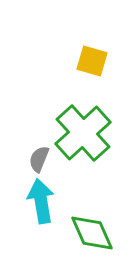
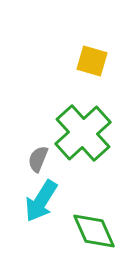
gray semicircle: moved 1 px left
cyan arrow: rotated 138 degrees counterclockwise
green diamond: moved 2 px right, 2 px up
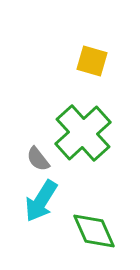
gray semicircle: rotated 60 degrees counterclockwise
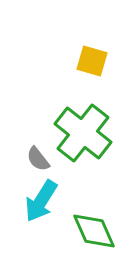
green cross: rotated 10 degrees counterclockwise
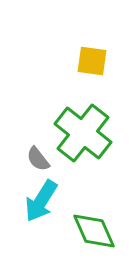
yellow square: rotated 8 degrees counterclockwise
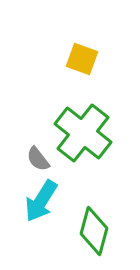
yellow square: moved 10 px left, 2 px up; rotated 12 degrees clockwise
green diamond: rotated 39 degrees clockwise
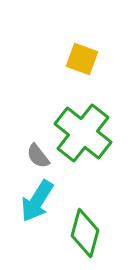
gray semicircle: moved 3 px up
cyan arrow: moved 4 px left
green diamond: moved 9 px left, 2 px down
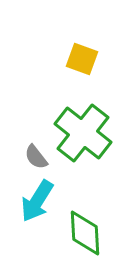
gray semicircle: moved 2 px left, 1 px down
green diamond: rotated 18 degrees counterclockwise
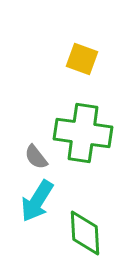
green cross: rotated 30 degrees counterclockwise
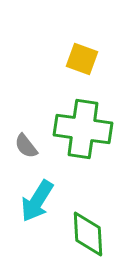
green cross: moved 4 px up
gray semicircle: moved 10 px left, 11 px up
green diamond: moved 3 px right, 1 px down
